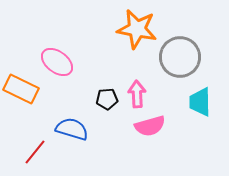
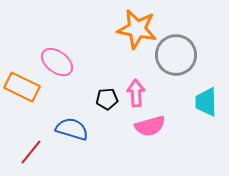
gray circle: moved 4 px left, 2 px up
orange rectangle: moved 1 px right, 2 px up
pink arrow: moved 1 px left, 1 px up
cyan trapezoid: moved 6 px right
red line: moved 4 px left
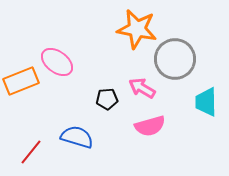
gray circle: moved 1 px left, 4 px down
orange rectangle: moved 1 px left, 6 px up; rotated 48 degrees counterclockwise
pink arrow: moved 6 px right, 5 px up; rotated 56 degrees counterclockwise
blue semicircle: moved 5 px right, 8 px down
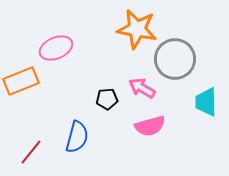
pink ellipse: moved 1 px left, 14 px up; rotated 60 degrees counterclockwise
blue semicircle: rotated 88 degrees clockwise
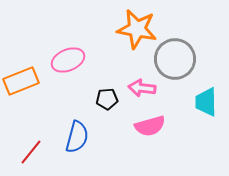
pink ellipse: moved 12 px right, 12 px down
pink arrow: rotated 24 degrees counterclockwise
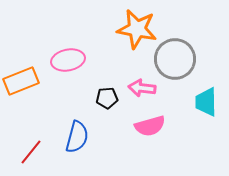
pink ellipse: rotated 12 degrees clockwise
black pentagon: moved 1 px up
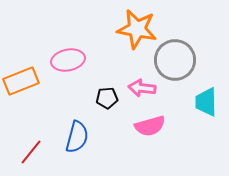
gray circle: moved 1 px down
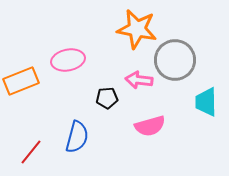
pink arrow: moved 3 px left, 8 px up
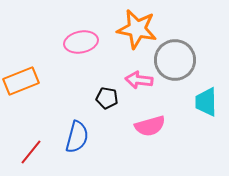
pink ellipse: moved 13 px right, 18 px up
black pentagon: rotated 15 degrees clockwise
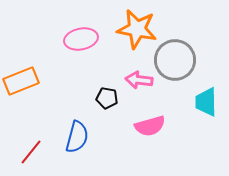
pink ellipse: moved 3 px up
